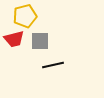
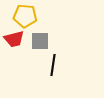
yellow pentagon: rotated 20 degrees clockwise
black line: rotated 70 degrees counterclockwise
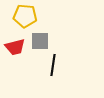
red trapezoid: moved 1 px right, 8 px down
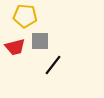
black line: rotated 30 degrees clockwise
